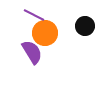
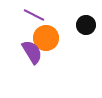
black circle: moved 1 px right, 1 px up
orange circle: moved 1 px right, 5 px down
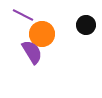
purple line: moved 11 px left
orange circle: moved 4 px left, 4 px up
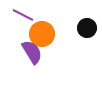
black circle: moved 1 px right, 3 px down
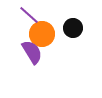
purple line: moved 6 px right; rotated 15 degrees clockwise
black circle: moved 14 px left
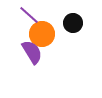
black circle: moved 5 px up
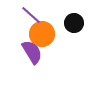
purple line: moved 2 px right
black circle: moved 1 px right
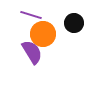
purple line: rotated 25 degrees counterclockwise
orange circle: moved 1 px right
